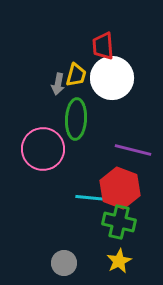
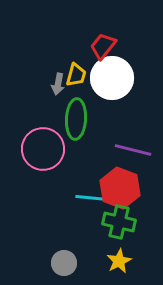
red trapezoid: rotated 44 degrees clockwise
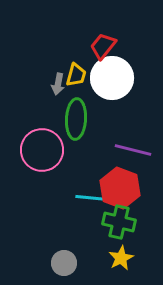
pink circle: moved 1 px left, 1 px down
yellow star: moved 2 px right, 3 px up
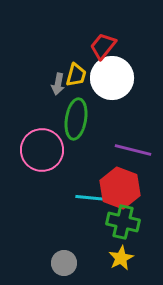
green ellipse: rotated 6 degrees clockwise
green cross: moved 4 px right
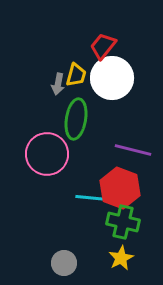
pink circle: moved 5 px right, 4 px down
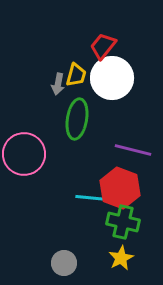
green ellipse: moved 1 px right
pink circle: moved 23 px left
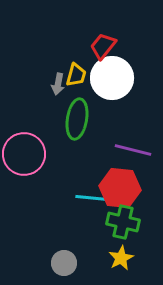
red hexagon: rotated 15 degrees counterclockwise
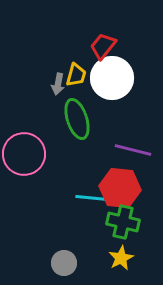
green ellipse: rotated 27 degrees counterclockwise
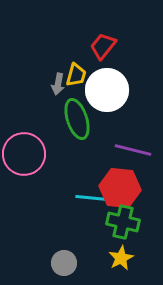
white circle: moved 5 px left, 12 px down
